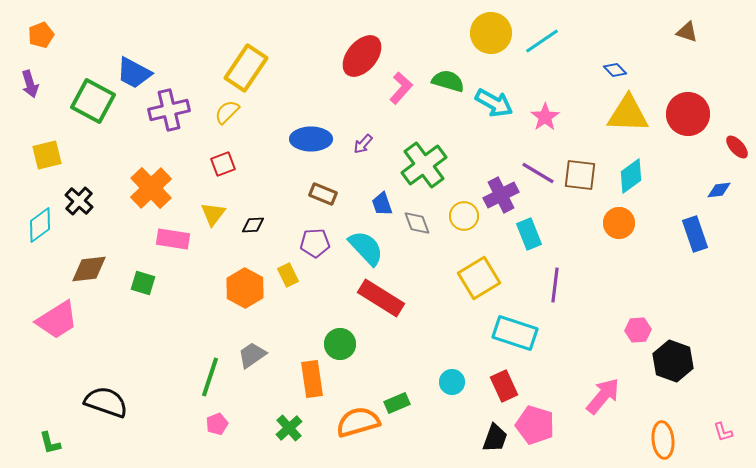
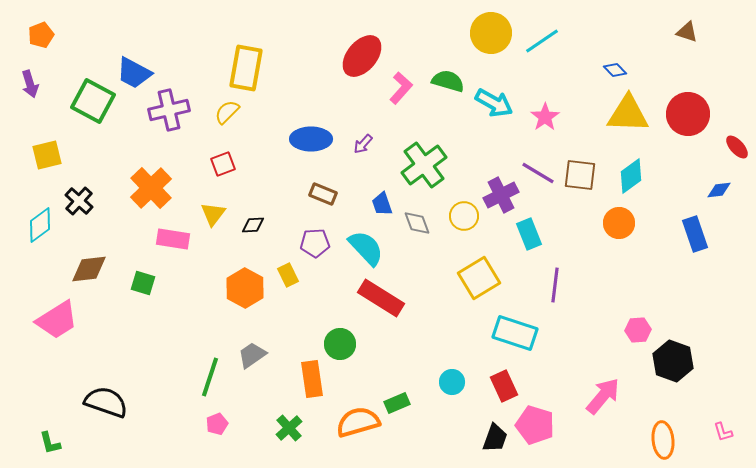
yellow rectangle at (246, 68): rotated 24 degrees counterclockwise
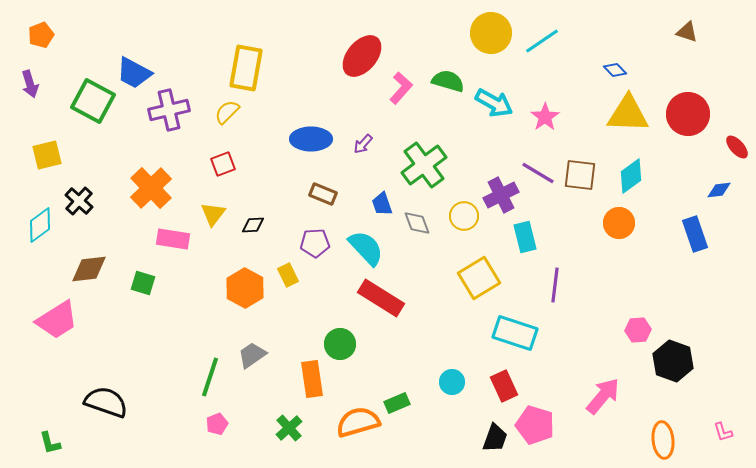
cyan rectangle at (529, 234): moved 4 px left, 3 px down; rotated 8 degrees clockwise
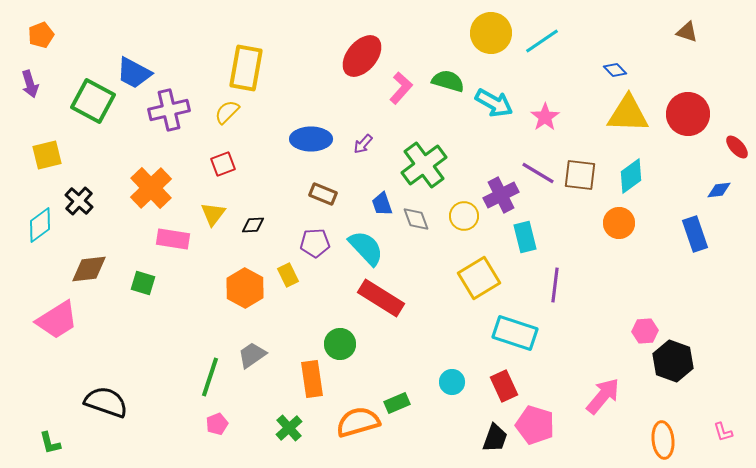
gray diamond at (417, 223): moved 1 px left, 4 px up
pink hexagon at (638, 330): moved 7 px right, 1 px down
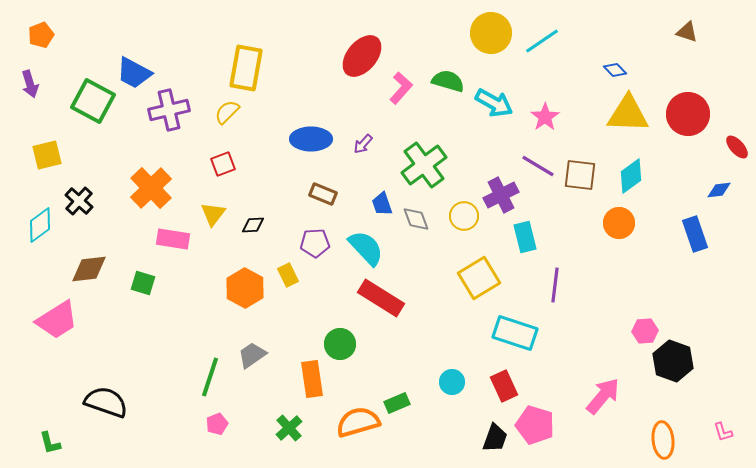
purple line at (538, 173): moved 7 px up
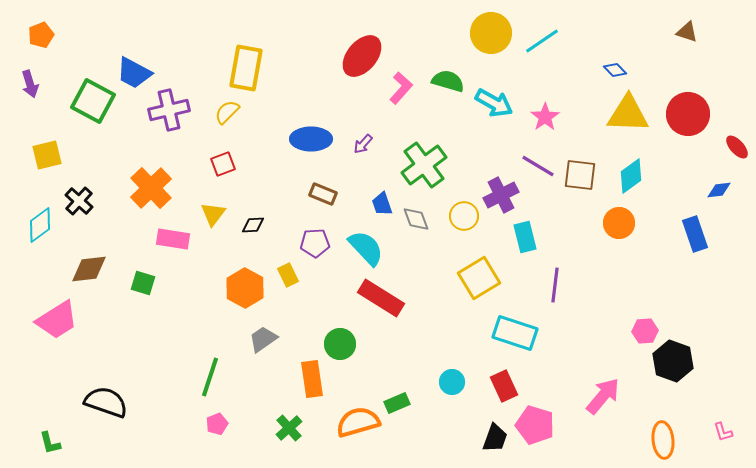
gray trapezoid at (252, 355): moved 11 px right, 16 px up
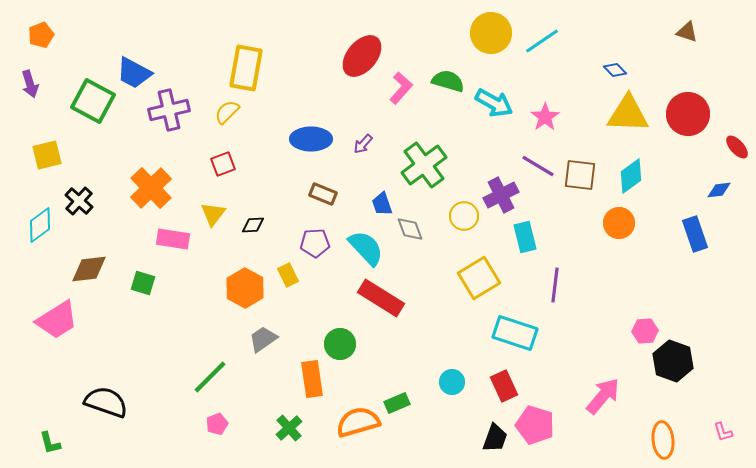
gray diamond at (416, 219): moved 6 px left, 10 px down
green line at (210, 377): rotated 27 degrees clockwise
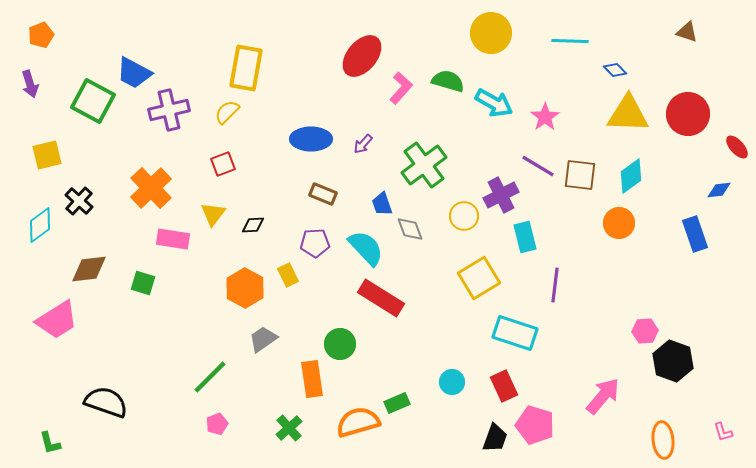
cyan line at (542, 41): moved 28 px right; rotated 36 degrees clockwise
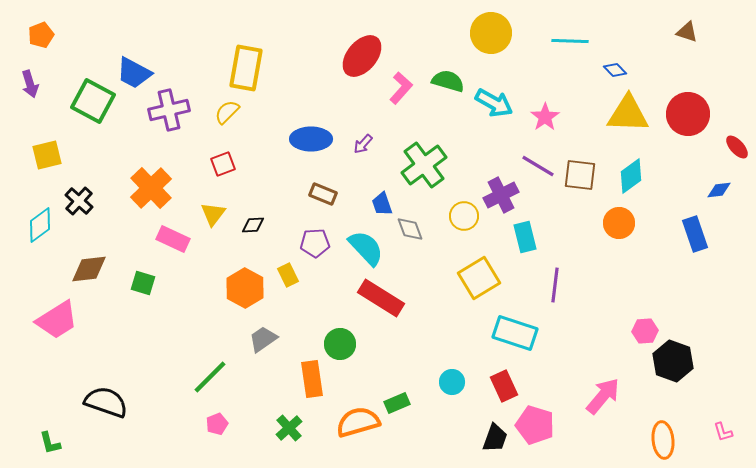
pink rectangle at (173, 239): rotated 16 degrees clockwise
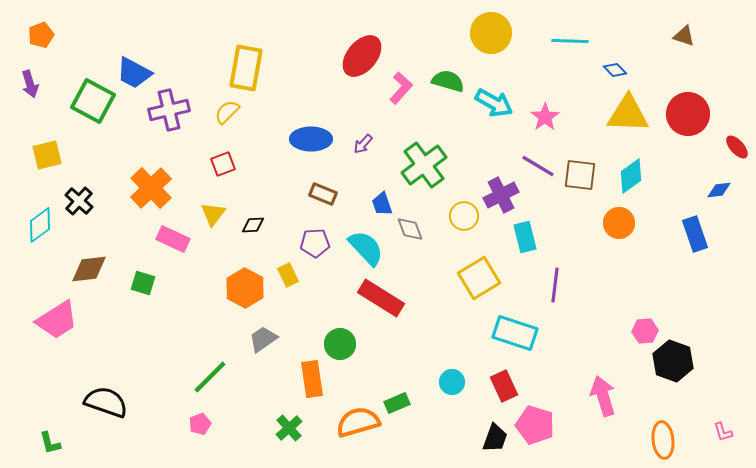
brown triangle at (687, 32): moved 3 px left, 4 px down
pink arrow at (603, 396): rotated 57 degrees counterclockwise
pink pentagon at (217, 424): moved 17 px left
